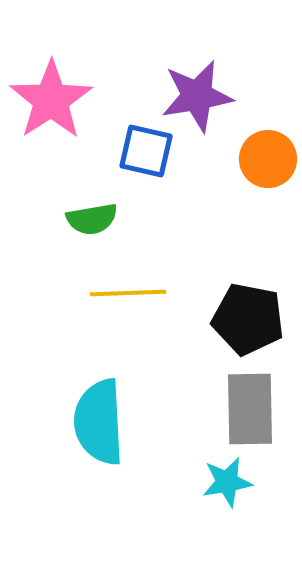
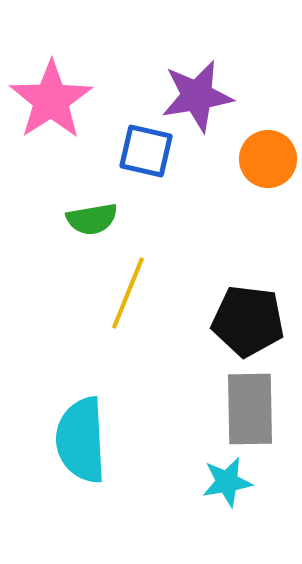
yellow line: rotated 66 degrees counterclockwise
black pentagon: moved 2 px down; rotated 4 degrees counterclockwise
cyan semicircle: moved 18 px left, 18 px down
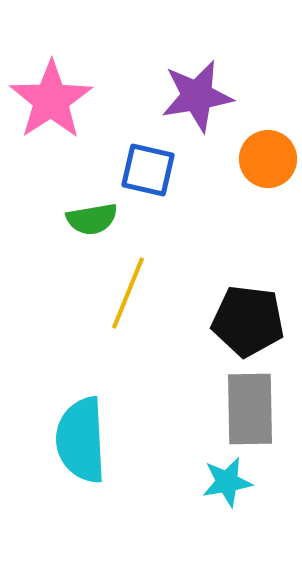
blue square: moved 2 px right, 19 px down
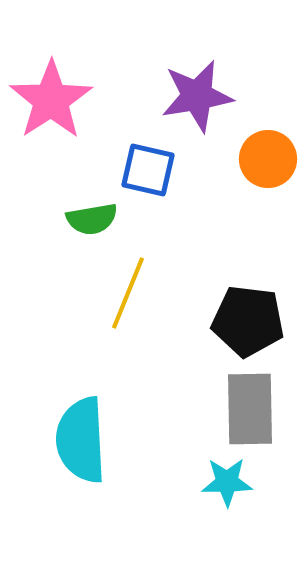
cyan star: rotated 9 degrees clockwise
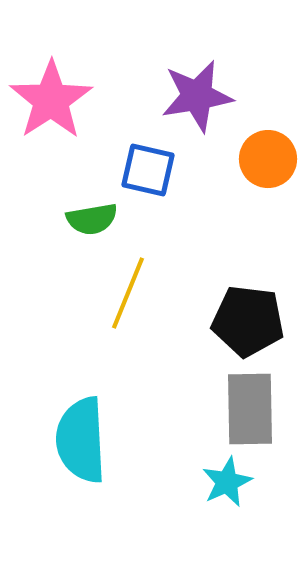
cyan star: rotated 24 degrees counterclockwise
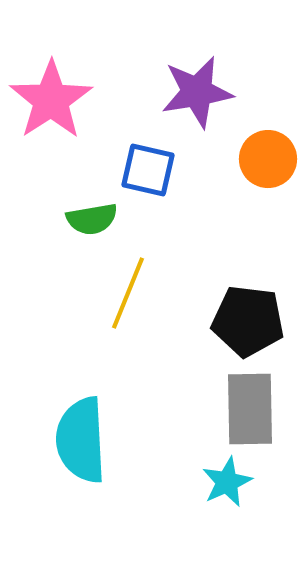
purple star: moved 4 px up
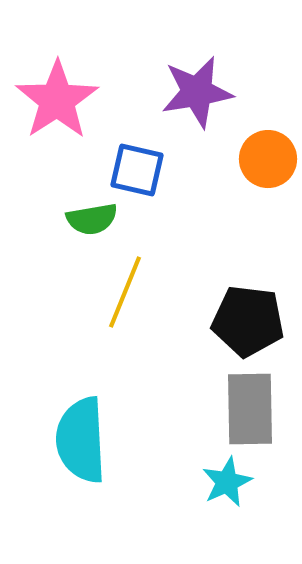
pink star: moved 6 px right
blue square: moved 11 px left
yellow line: moved 3 px left, 1 px up
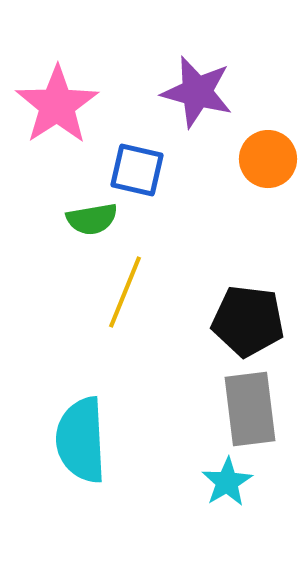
purple star: rotated 24 degrees clockwise
pink star: moved 5 px down
gray rectangle: rotated 6 degrees counterclockwise
cyan star: rotated 6 degrees counterclockwise
